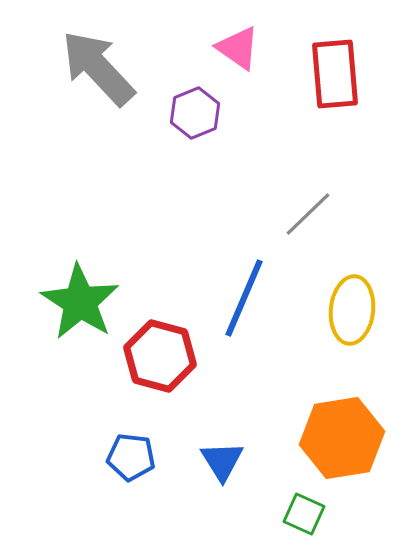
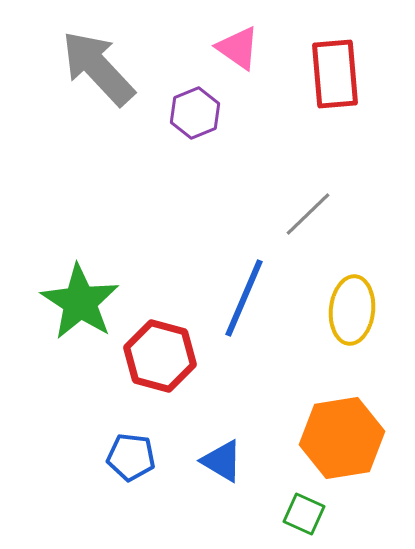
blue triangle: rotated 27 degrees counterclockwise
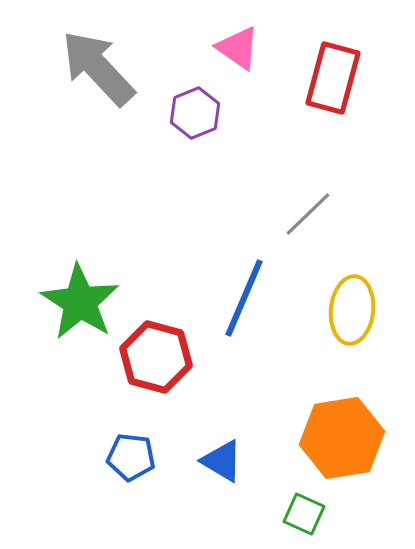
red rectangle: moved 2 px left, 4 px down; rotated 20 degrees clockwise
red hexagon: moved 4 px left, 1 px down
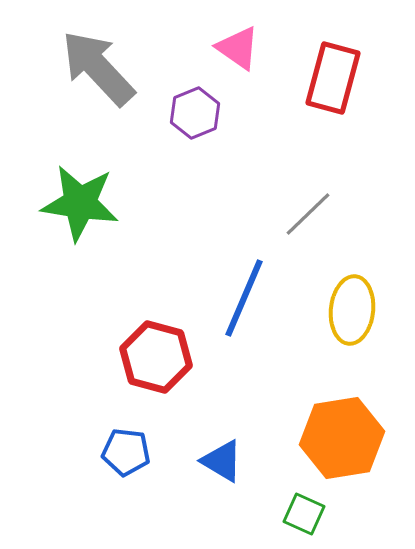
green star: moved 99 px up; rotated 24 degrees counterclockwise
blue pentagon: moved 5 px left, 5 px up
